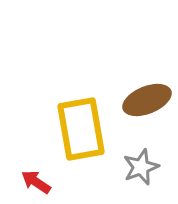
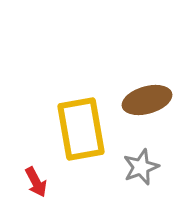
brown ellipse: rotated 6 degrees clockwise
red arrow: rotated 152 degrees counterclockwise
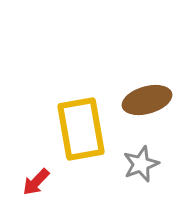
gray star: moved 3 px up
red arrow: rotated 72 degrees clockwise
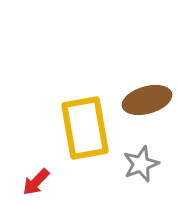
yellow rectangle: moved 4 px right, 1 px up
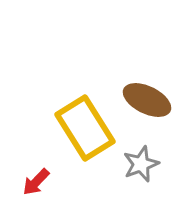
brown ellipse: rotated 42 degrees clockwise
yellow rectangle: rotated 22 degrees counterclockwise
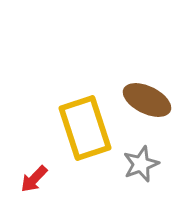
yellow rectangle: rotated 14 degrees clockwise
red arrow: moved 2 px left, 3 px up
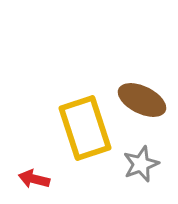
brown ellipse: moved 5 px left
red arrow: rotated 60 degrees clockwise
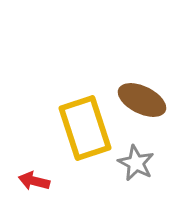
gray star: moved 5 px left, 1 px up; rotated 24 degrees counterclockwise
red arrow: moved 2 px down
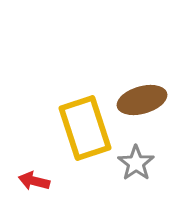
brown ellipse: rotated 42 degrees counterclockwise
gray star: rotated 9 degrees clockwise
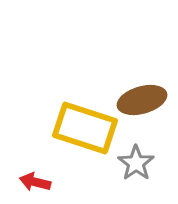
yellow rectangle: rotated 54 degrees counterclockwise
red arrow: moved 1 px right, 1 px down
